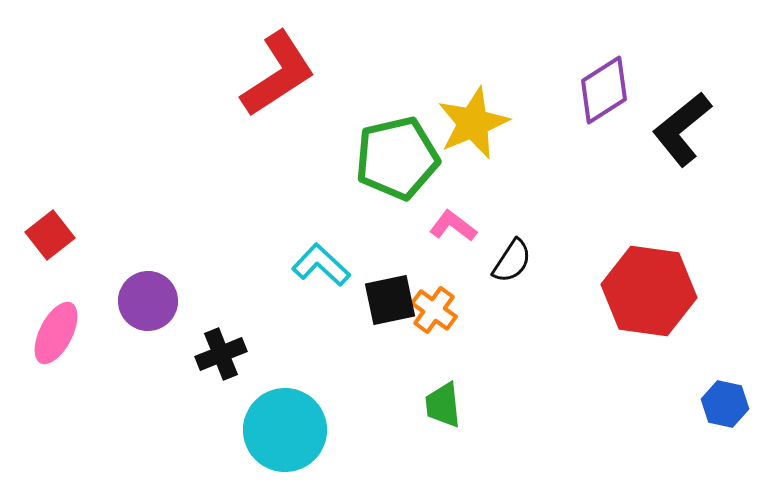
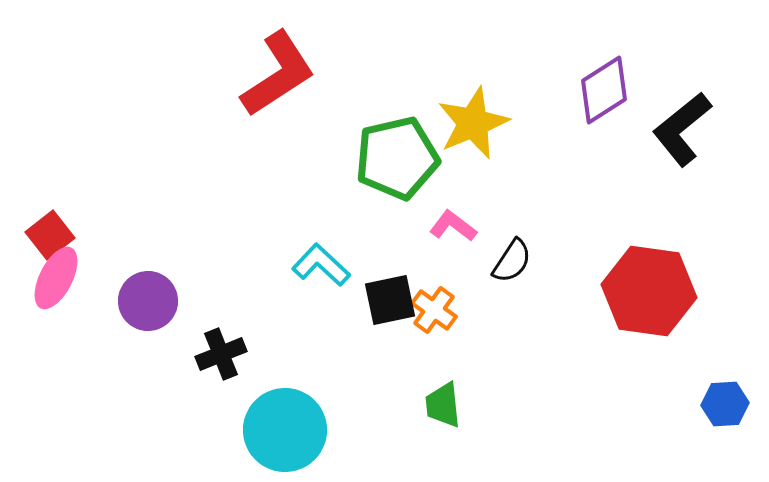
pink ellipse: moved 55 px up
blue hexagon: rotated 15 degrees counterclockwise
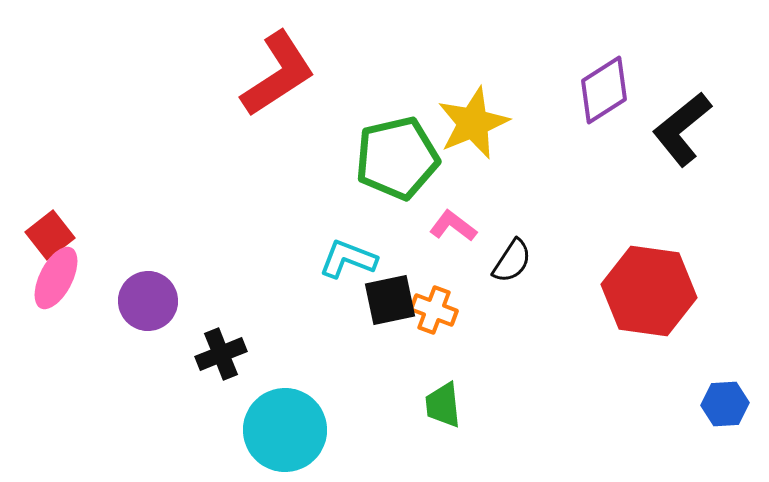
cyan L-shape: moved 27 px right, 6 px up; rotated 22 degrees counterclockwise
orange cross: rotated 15 degrees counterclockwise
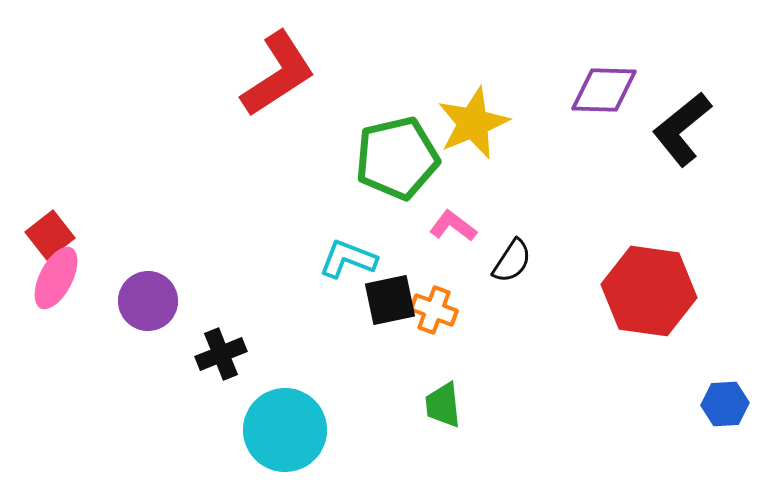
purple diamond: rotated 34 degrees clockwise
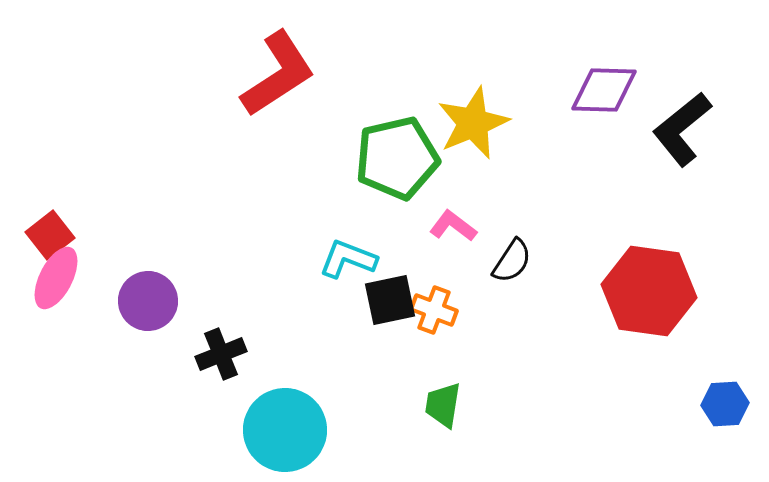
green trapezoid: rotated 15 degrees clockwise
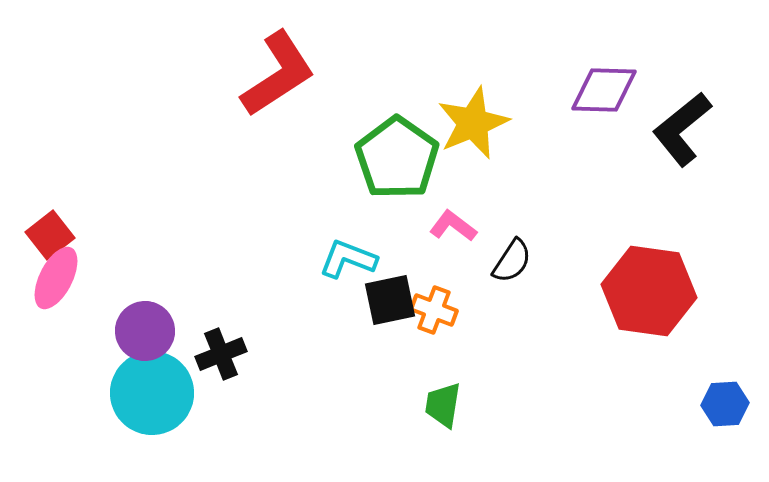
green pentagon: rotated 24 degrees counterclockwise
purple circle: moved 3 px left, 30 px down
cyan circle: moved 133 px left, 37 px up
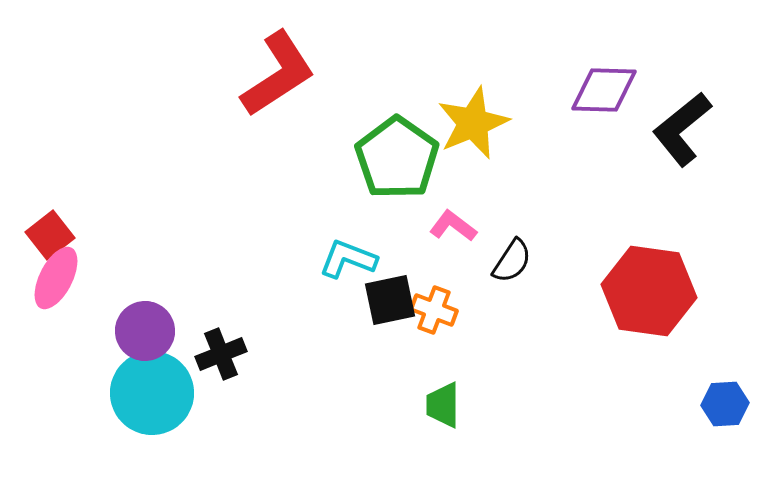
green trapezoid: rotated 9 degrees counterclockwise
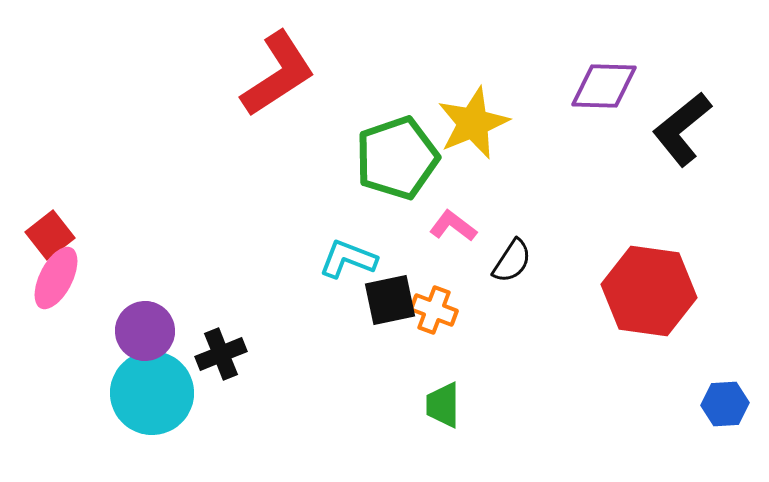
purple diamond: moved 4 px up
green pentagon: rotated 18 degrees clockwise
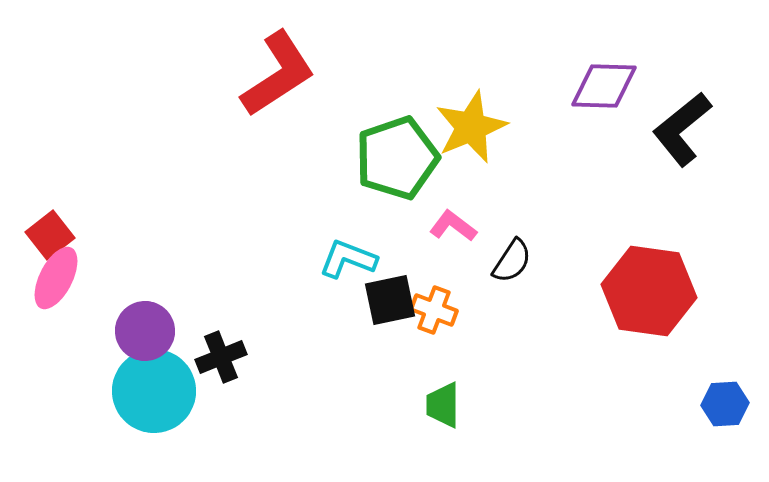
yellow star: moved 2 px left, 4 px down
black cross: moved 3 px down
cyan circle: moved 2 px right, 2 px up
